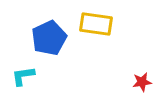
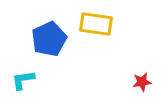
blue pentagon: moved 1 px down
cyan L-shape: moved 4 px down
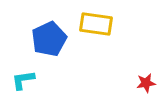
red star: moved 4 px right, 1 px down
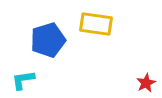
blue pentagon: moved 1 px left, 1 px down; rotated 8 degrees clockwise
red star: rotated 18 degrees counterclockwise
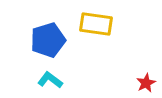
cyan L-shape: moved 27 px right; rotated 45 degrees clockwise
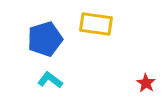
blue pentagon: moved 3 px left, 1 px up
red star: rotated 12 degrees counterclockwise
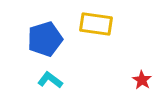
red star: moved 4 px left, 3 px up
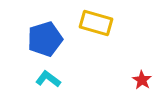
yellow rectangle: moved 1 px up; rotated 8 degrees clockwise
cyan L-shape: moved 2 px left, 1 px up
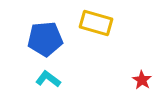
blue pentagon: rotated 12 degrees clockwise
